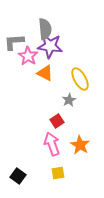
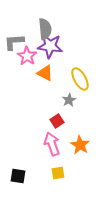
pink star: moved 1 px left
black square: rotated 28 degrees counterclockwise
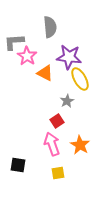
gray semicircle: moved 5 px right, 2 px up
purple star: moved 19 px right, 11 px down
gray star: moved 2 px left, 1 px down
black square: moved 11 px up
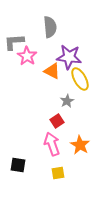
orange triangle: moved 7 px right, 2 px up
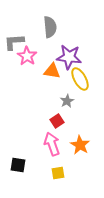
orange triangle: rotated 18 degrees counterclockwise
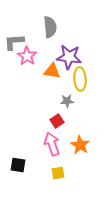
yellow ellipse: rotated 25 degrees clockwise
gray star: rotated 24 degrees clockwise
